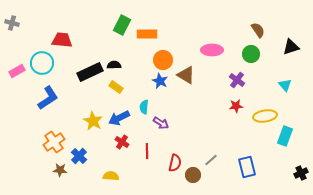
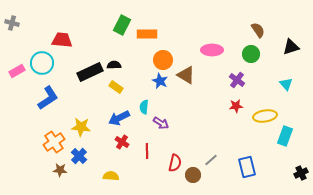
cyan triangle: moved 1 px right, 1 px up
yellow star: moved 12 px left, 6 px down; rotated 24 degrees counterclockwise
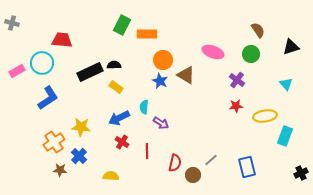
pink ellipse: moved 1 px right, 2 px down; rotated 20 degrees clockwise
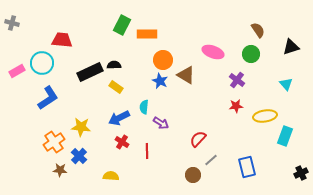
red semicircle: moved 23 px right, 24 px up; rotated 150 degrees counterclockwise
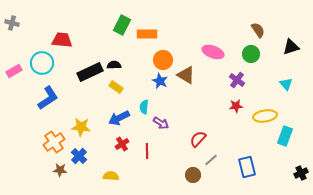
pink rectangle: moved 3 px left
red cross: moved 2 px down; rotated 24 degrees clockwise
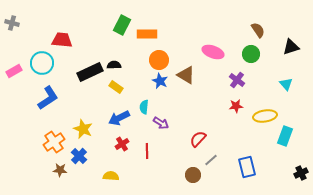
orange circle: moved 4 px left
yellow star: moved 2 px right, 2 px down; rotated 18 degrees clockwise
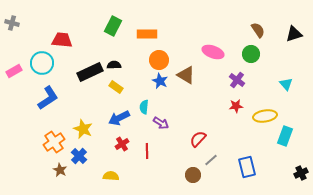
green rectangle: moved 9 px left, 1 px down
black triangle: moved 3 px right, 13 px up
brown star: rotated 24 degrees clockwise
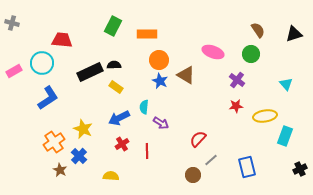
black cross: moved 1 px left, 4 px up
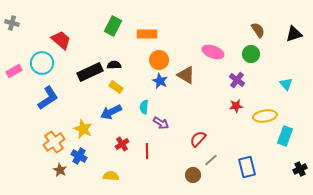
red trapezoid: moved 1 px left; rotated 35 degrees clockwise
blue arrow: moved 8 px left, 6 px up
blue cross: rotated 14 degrees counterclockwise
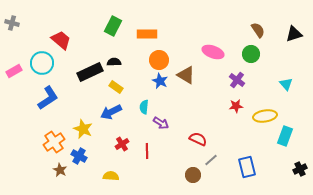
black semicircle: moved 3 px up
red semicircle: rotated 72 degrees clockwise
